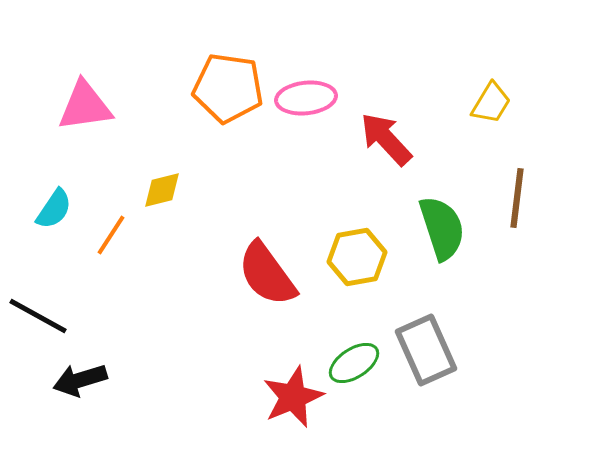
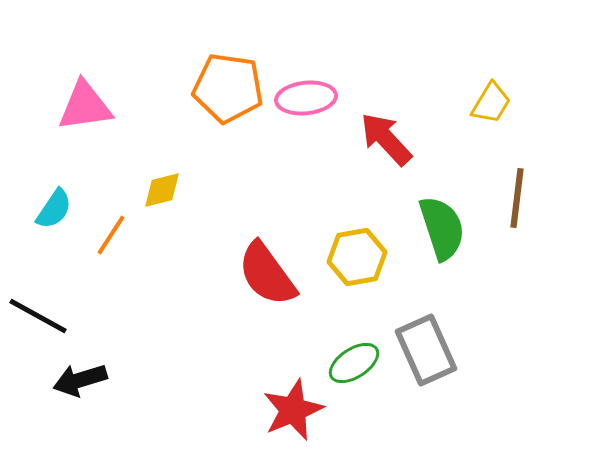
red star: moved 13 px down
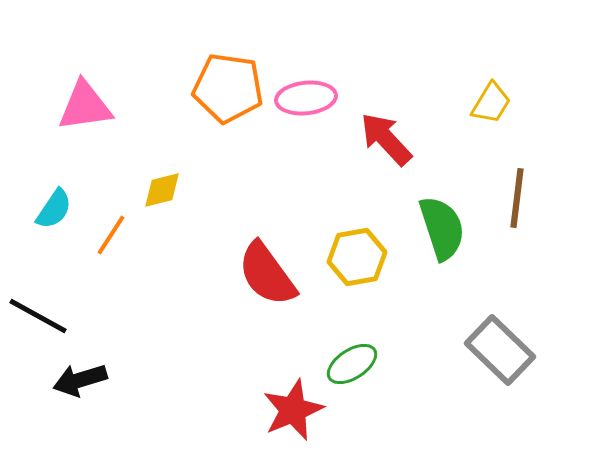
gray rectangle: moved 74 px right; rotated 22 degrees counterclockwise
green ellipse: moved 2 px left, 1 px down
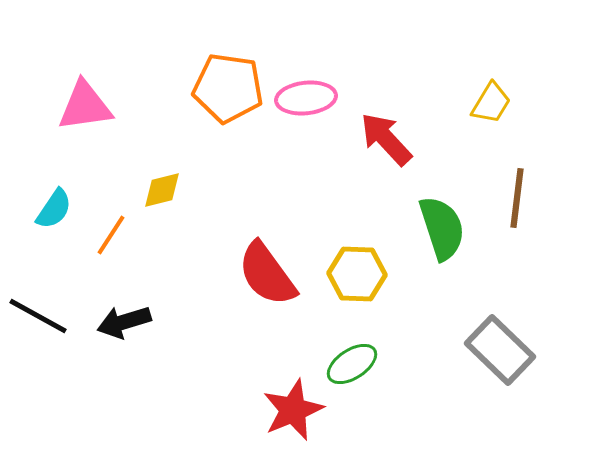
yellow hexagon: moved 17 px down; rotated 12 degrees clockwise
black arrow: moved 44 px right, 58 px up
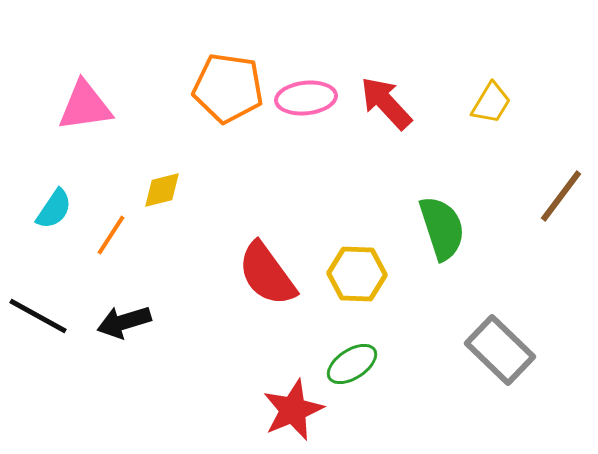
red arrow: moved 36 px up
brown line: moved 44 px right, 2 px up; rotated 30 degrees clockwise
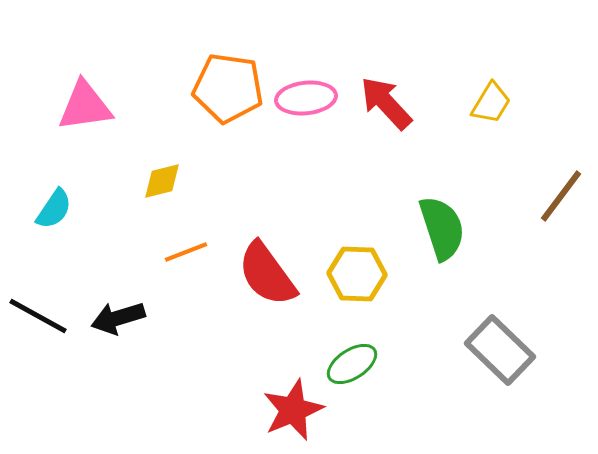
yellow diamond: moved 9 px up
orange line: moved 75 px right, 17 px down; rotated 36 degrees clockwise
black arrow: moved 6 px left, 4 px up
